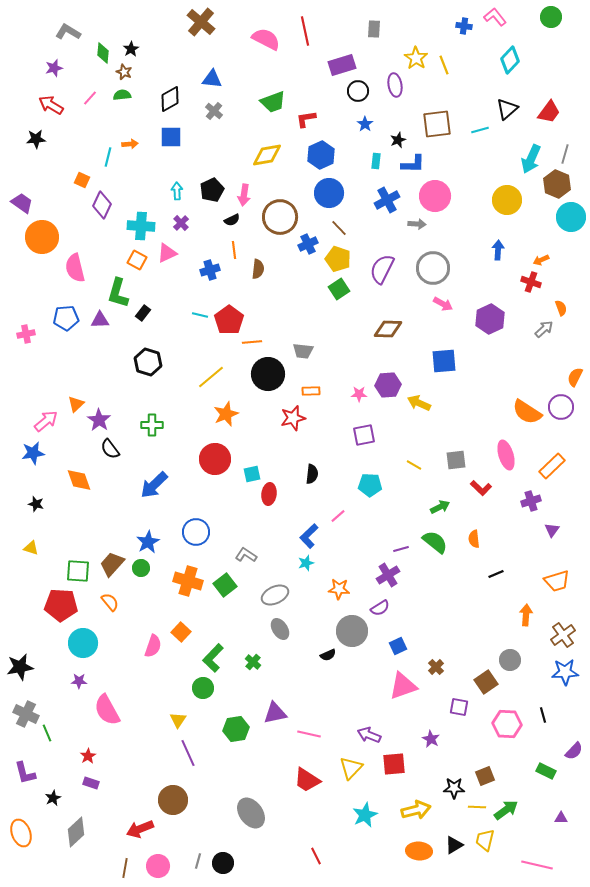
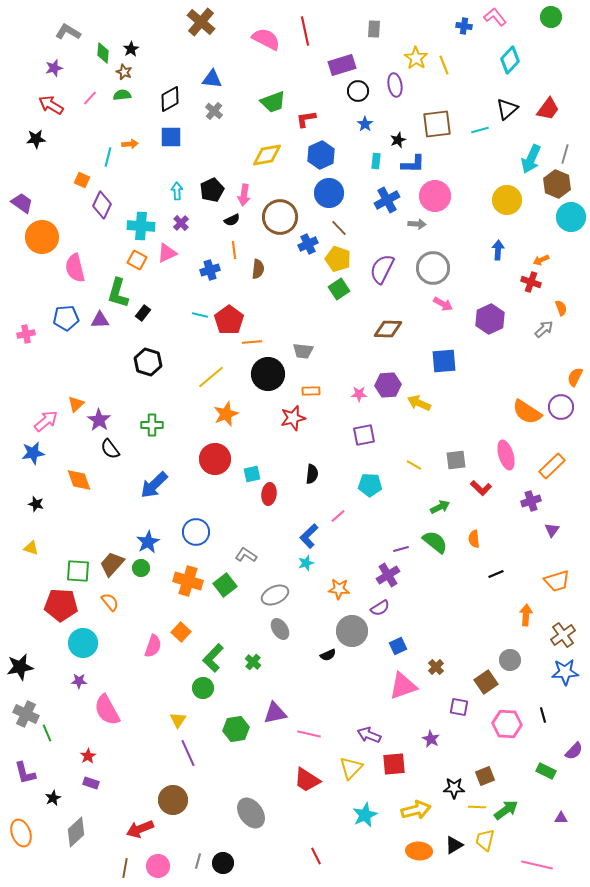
red trapezoid at (549, 112): moved 1 px left, 3 px up
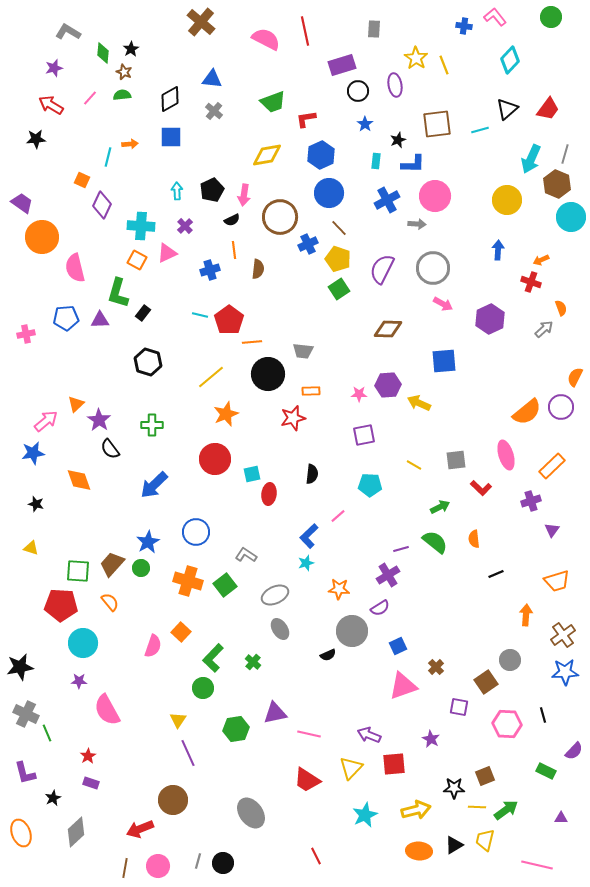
purple cross at (181, 223): moved 4 px right, 3 px down
orange semicircle at (527, 412): rotated 72 degrees counterclockwise
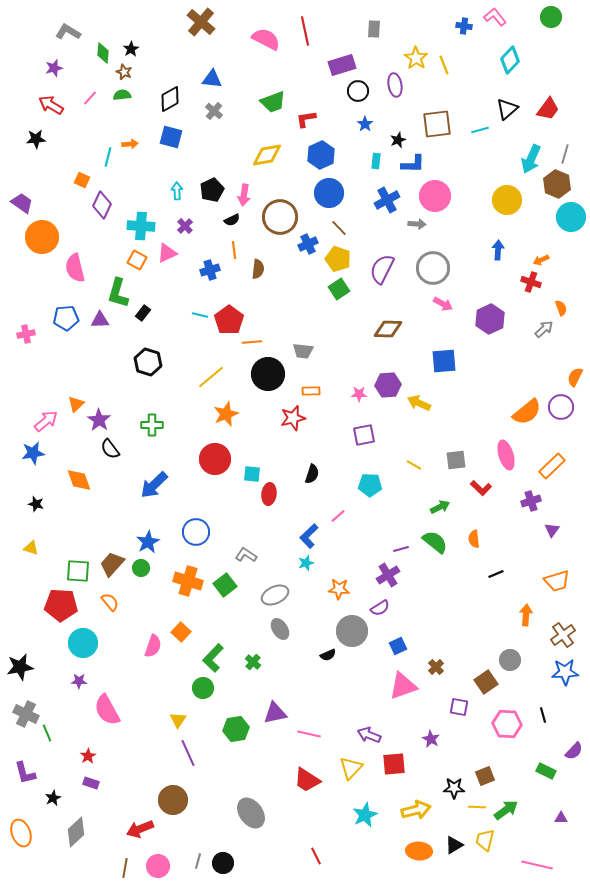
blue square at (171, 137): rotated 15 degrees clockwise
cyan square at (252, 474): rotated 18 degrees clockwise
black semicircle at (312, 474): rotated 12 degrees clockwise
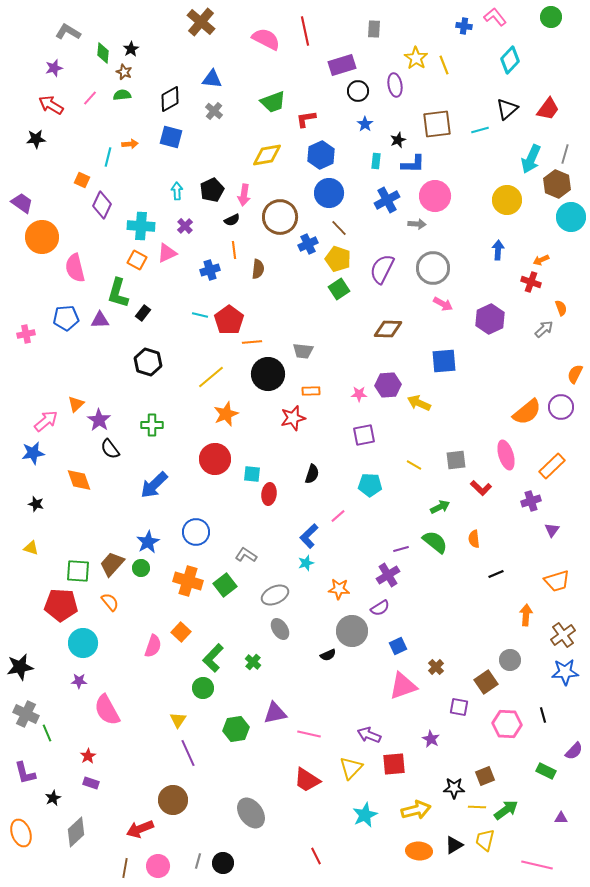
orange semicircle at (575, 377): moved 3 px up
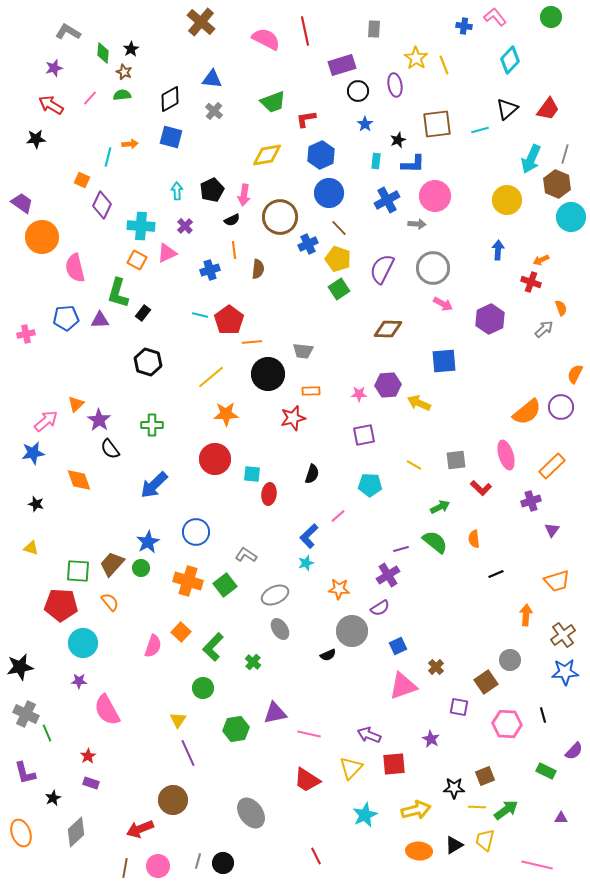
orange star at (226, 414): rotated 20 degrees clockwise
green L-shape at (213, 658): moved 11 px up
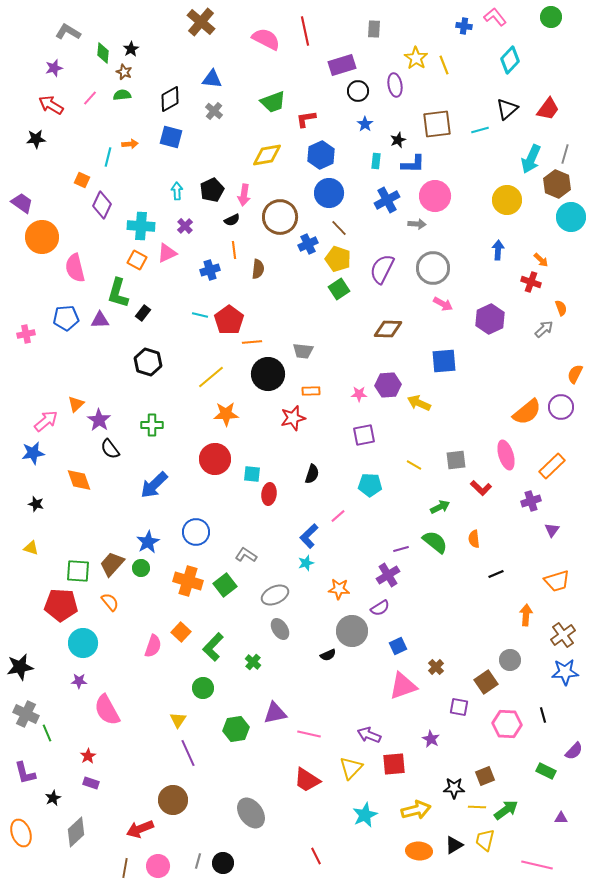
orange arrow at (541, 260): rotated 112 degrees counterclockwise
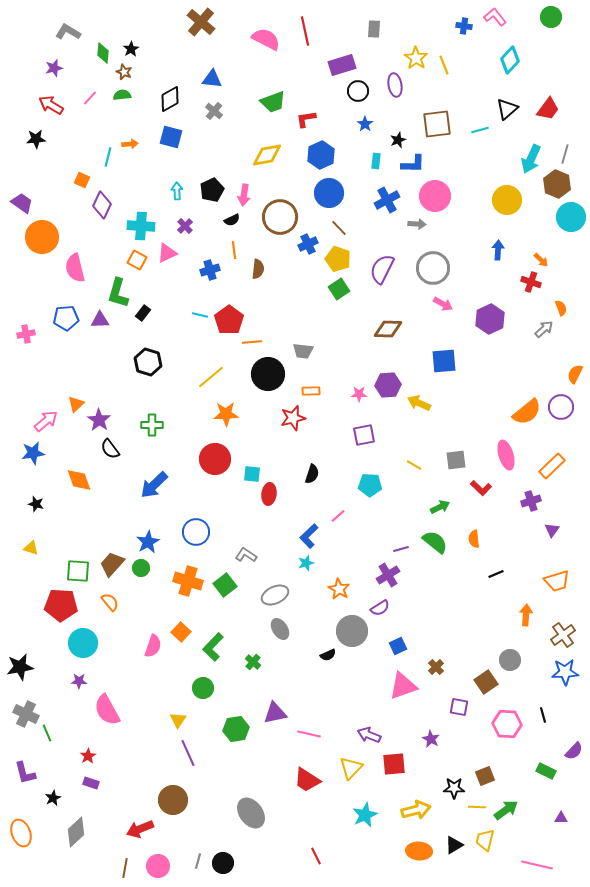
orange star at (339, 589): rotated 25 degrees clockwise
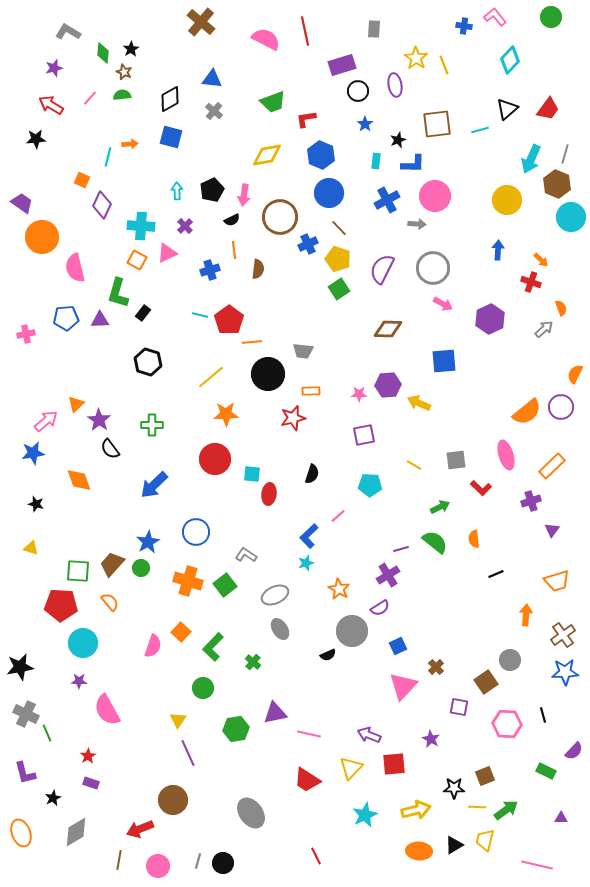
blue hexagon at (321, 155): rotated 12 degrees counterclockwise
pink triangle at (403, 686): rotated 28 degrees counterclockwise
gray diamond at (76, 832): rotated 12 degrees clockwise
brown line at (125, 868): moved 6 px left, 8 px up
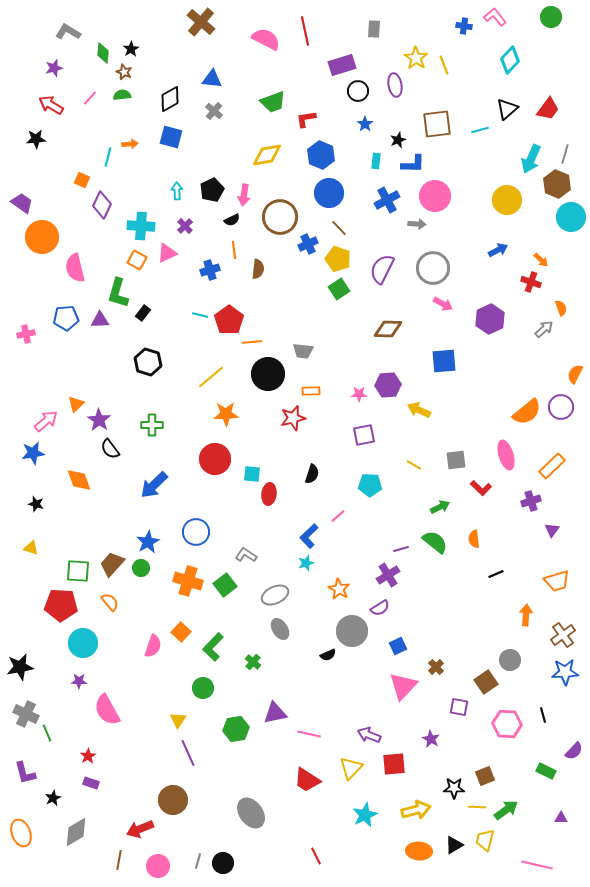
blue arrow at (498, 250): rotated 60 degrees clockwise
yellow arrow at (419, 403): moved 7 px down
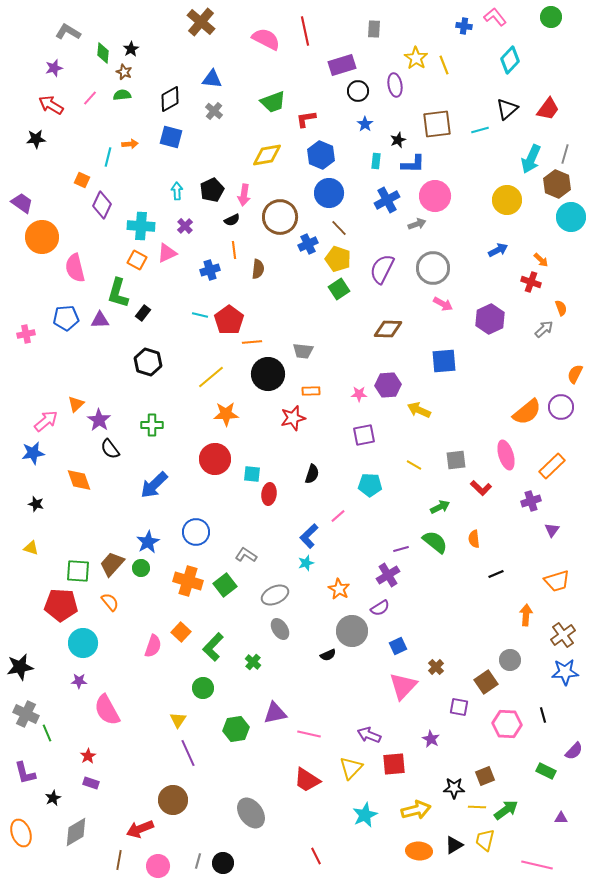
gray arrow at (417, 224): rotated 24 degrees counterclockwise
